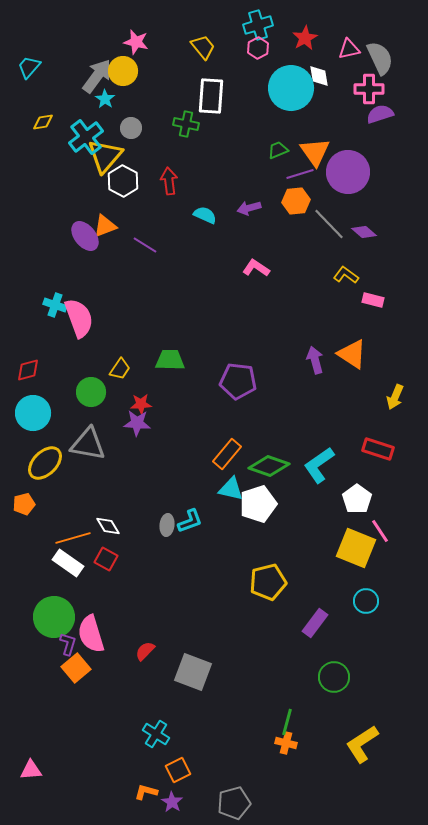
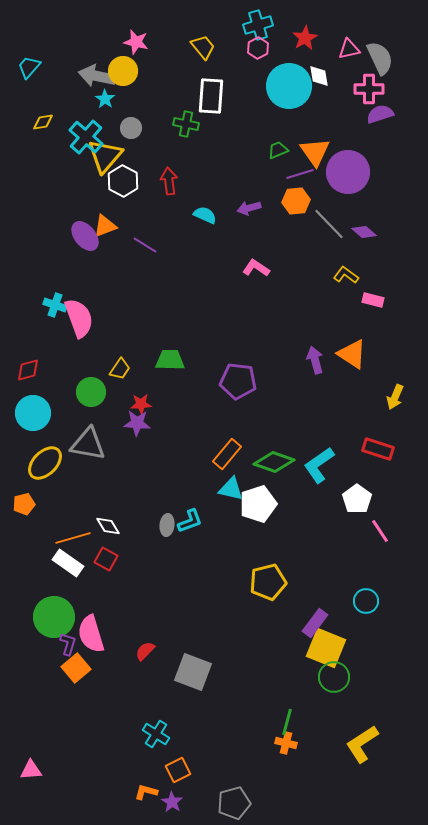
gray arrow at (97, 76): rotated 114 degrees counterclockwise
cyan circle at (291, 88): moved 2 px left, 2 px up
cyan cross at (86, 137): rotated 12 degrees counterclockwise
green diamond at (269, 466): moved 5 px right, 4 px up
yellow square at (356, 548): moved 30 px left, 100 px down
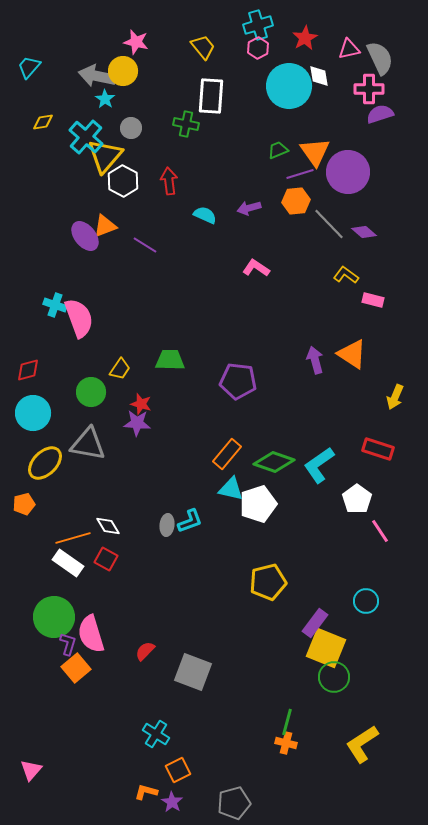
red star at (141, 404): rotated 20 degrees clockwise
pink triangle at (31, 770): rotated 45 degrees counterclockwise
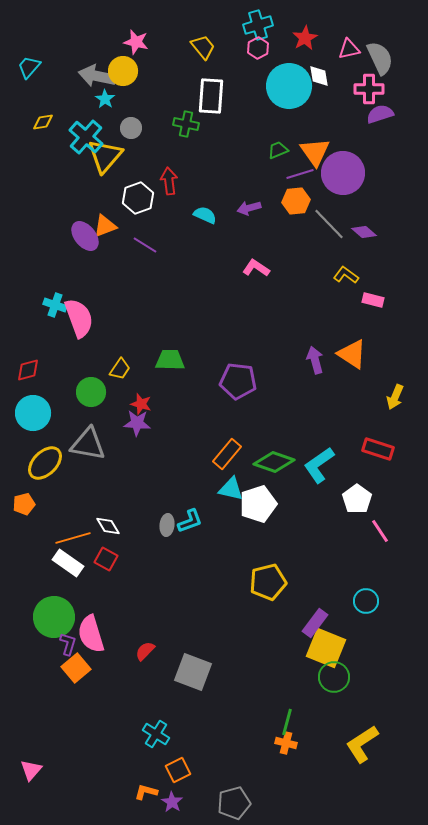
purple circle at (348, 172): moved 5 px left, 1 px down
white hexagon at (123, 181): moved 15 px right, 17 px down; rotated 12 degrees clockwise
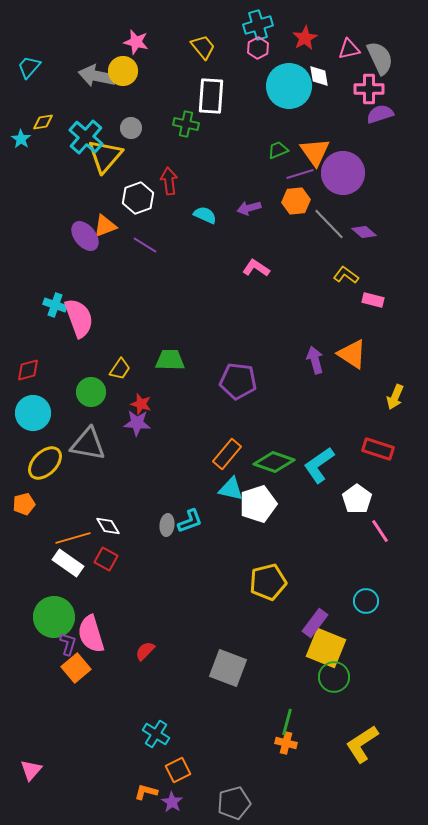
cyan star at (105, 99): moved 84 px left, 40 px down
gray square at (193, 672): moved 35 px right, 4 px up
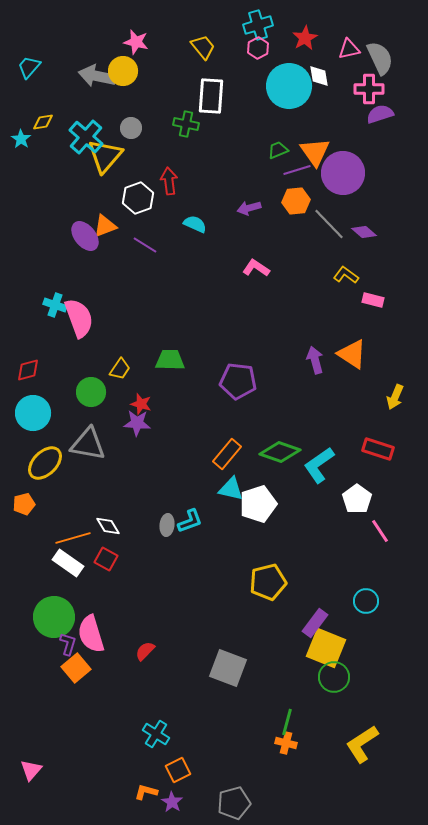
purple line at (300, 174): moved 3 px left, 4 px up
cyan semicircle at (205, 215): moved 10 px left, 9 px down
green diamond at (274, 462): moved 6 px right, 10 px up
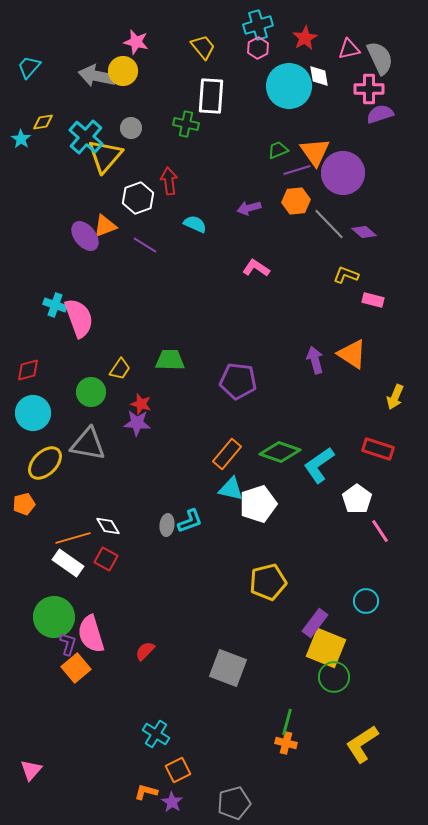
yellow L-shape at (346, 275): rotated 15 degrees counterclockwise
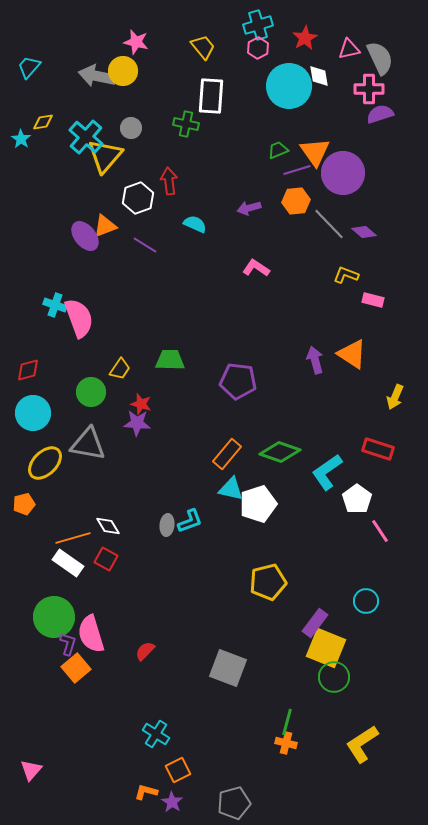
cyan L-shape at (319, 465): moved 8 px right, 7 px down
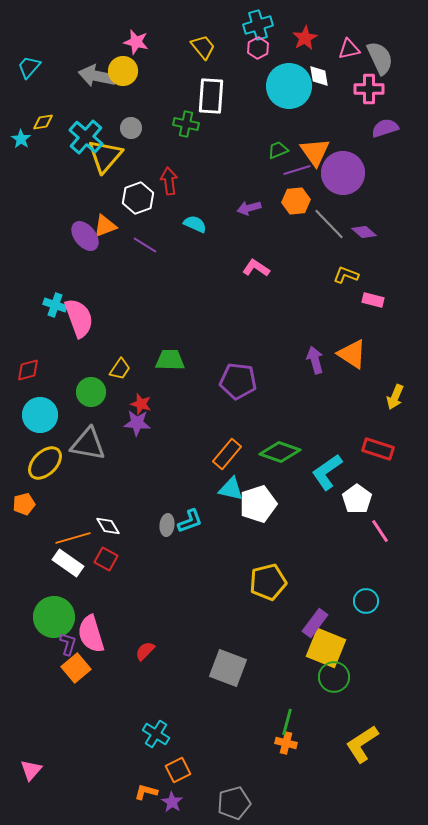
purple semicircle at (380, 114): moved 5 px right, 14 px down
cyan circle at (33, 413): moved 7 px right, 2 px down
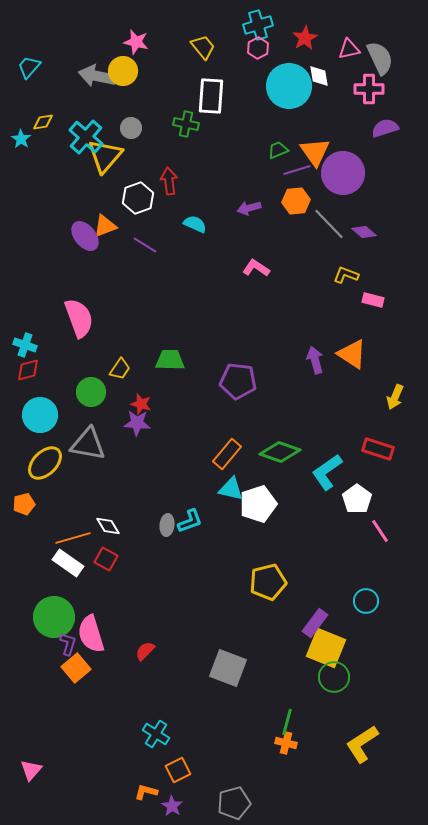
cyan cross at (55, 305): moved 30 px left, 40 px down
purple star at (172, 802): moved 4 px down
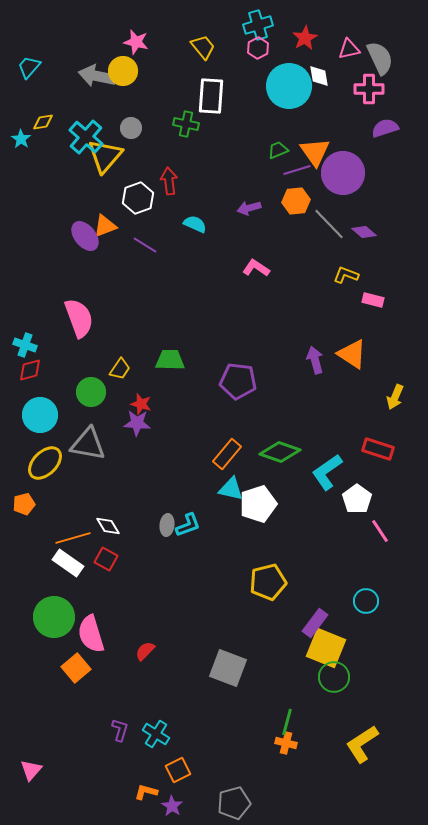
red diamond at (28, 370): moved 2 px right
cyan L-shape at (190, 521): moved 2 px left, 4 px down
purple L-shape at (68, 644): moved 52 px right, 86 px down
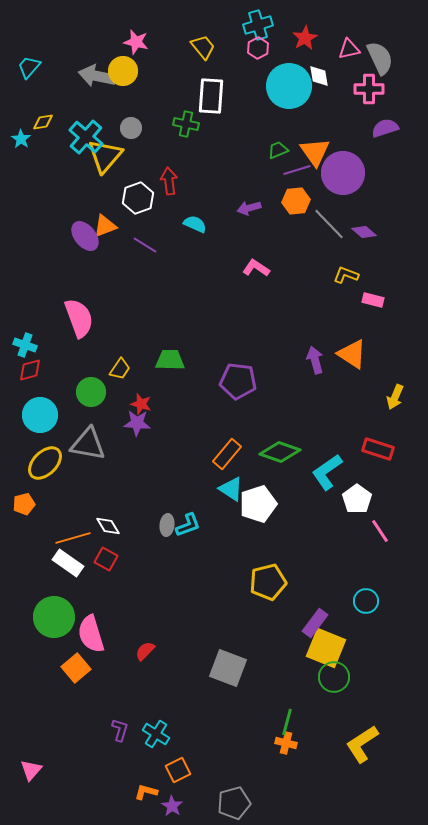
cyan triangle at (231, 489): rotated 20 degrees clockwise
